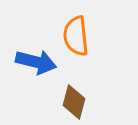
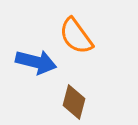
orange semicircle: rotated 30 degrees counterclockwise
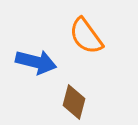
orange semicircle: moved 10 px right
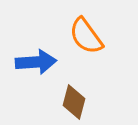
blue arrow: rotated 18 degrees counterclockwise
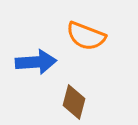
orange semicircle: rotated 33 degrees counterclockwise
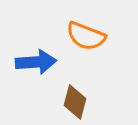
brown diamond: moved 1 px right
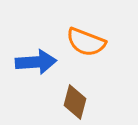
orange semicircle: moved 6 px down
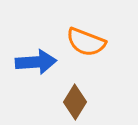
brown diamond: rotated 16 degrees clockwise
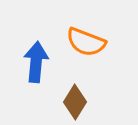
blue arrow: rotated 81 degrees counterclockwise
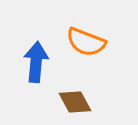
brown diamond: rotated 60 degrees counterclockwise
